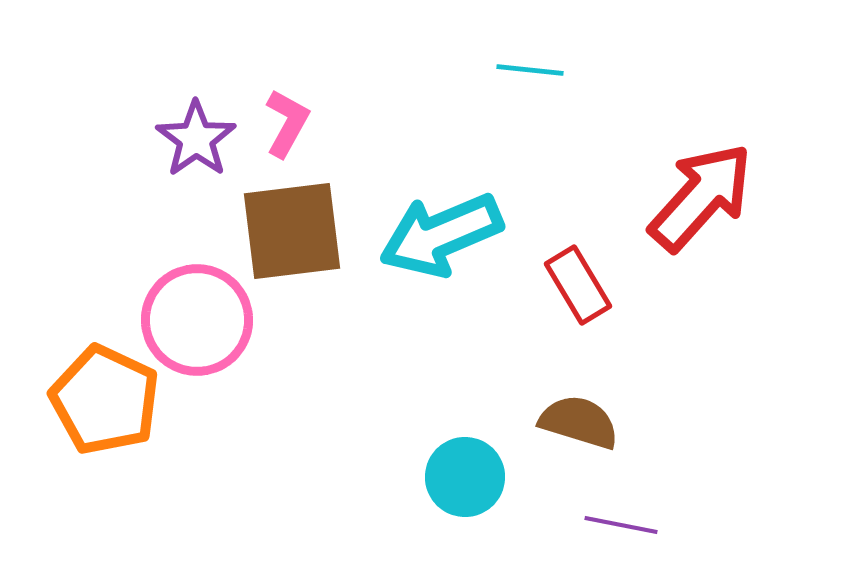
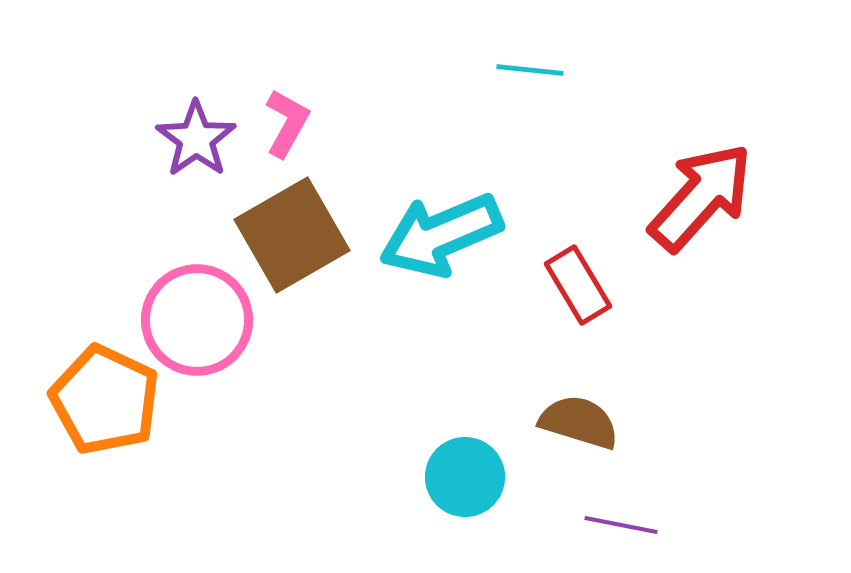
brown square: moved 4 px down; rotated 23 degrees counterclockwise
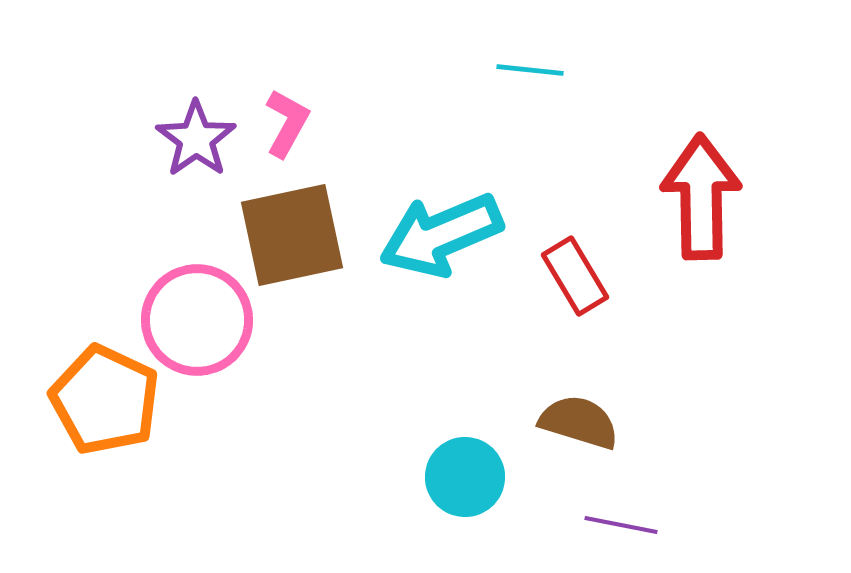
red arrow: rotated 43 degrees counterclockwise
brown square: rotated 18 degrees clockwise
red rectangle: moved 3 px left, 9 px up
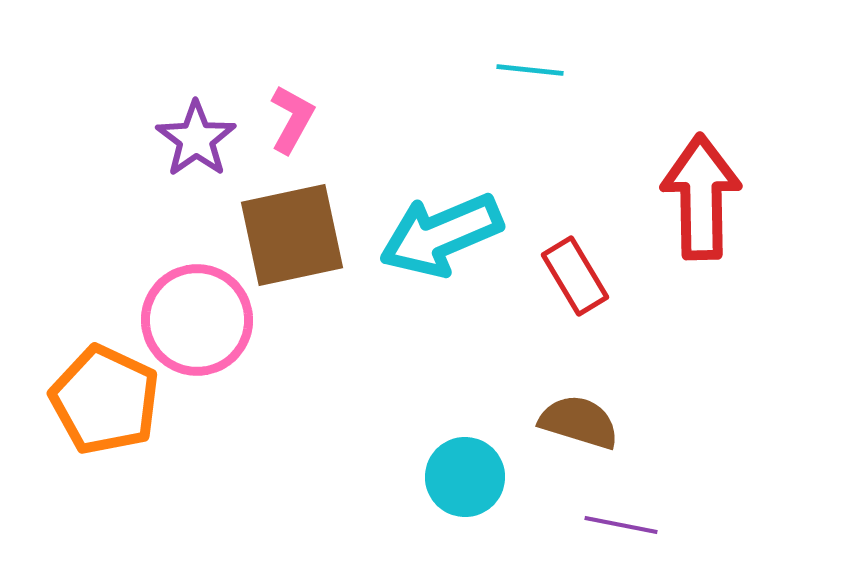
pink L-shape: moved 5 px right, 4 px up
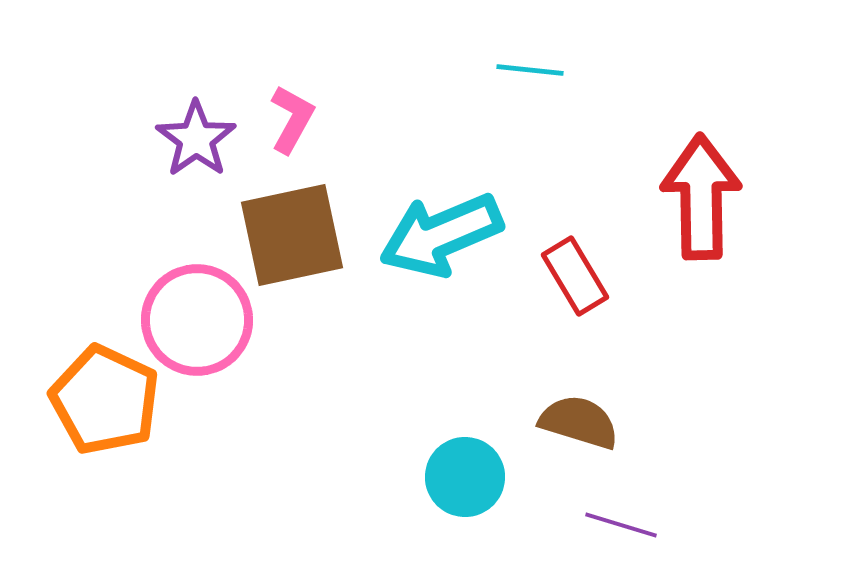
purple line: rotated 6 degrees clockwise
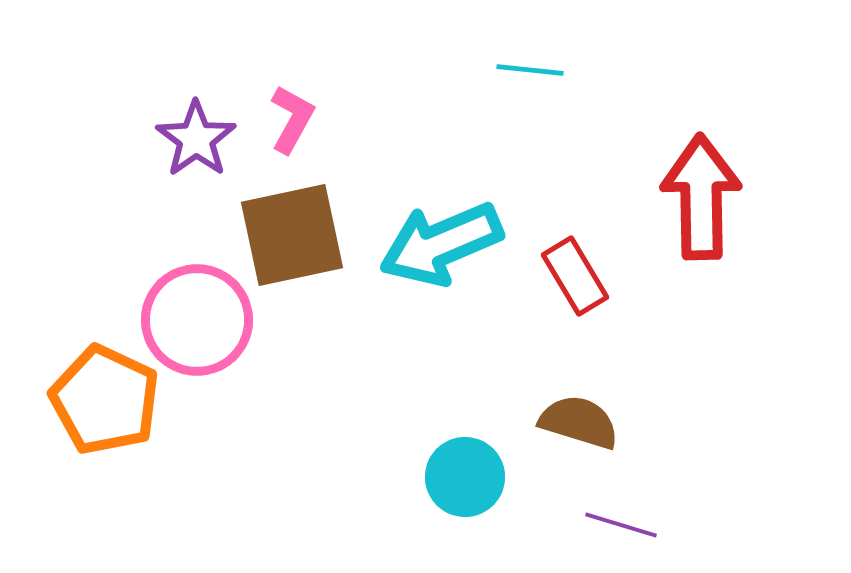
cyan arrow: moved 9 px down
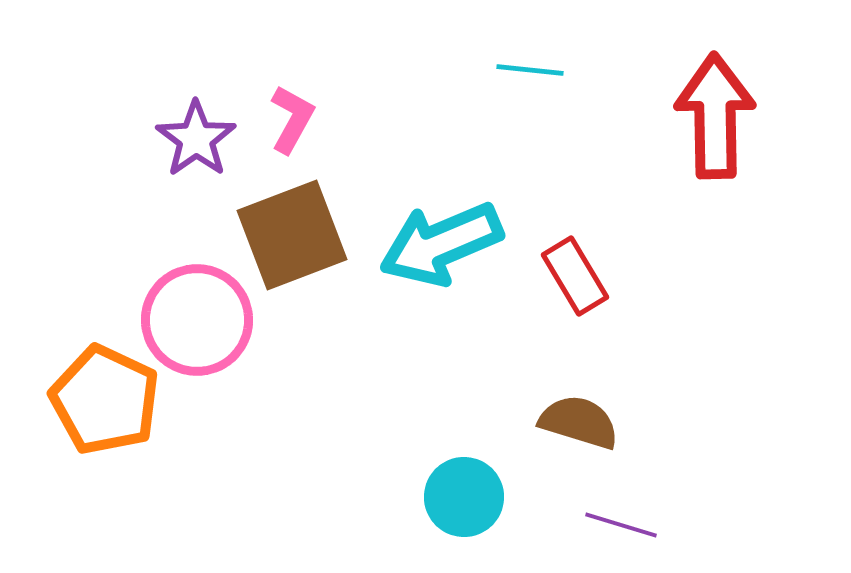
red arrow: moved 14 px right, 81 px up
brown square: rotated 9 degrees counterclockwise
cyan circle: moved 1 px left, 20 px down
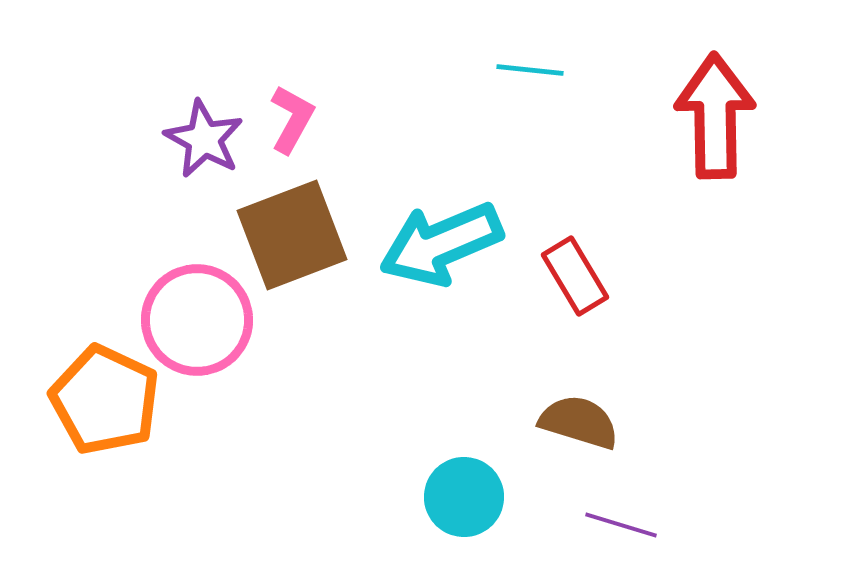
purple star: moved 8 px right; rotated 8 degrees counterclockwise
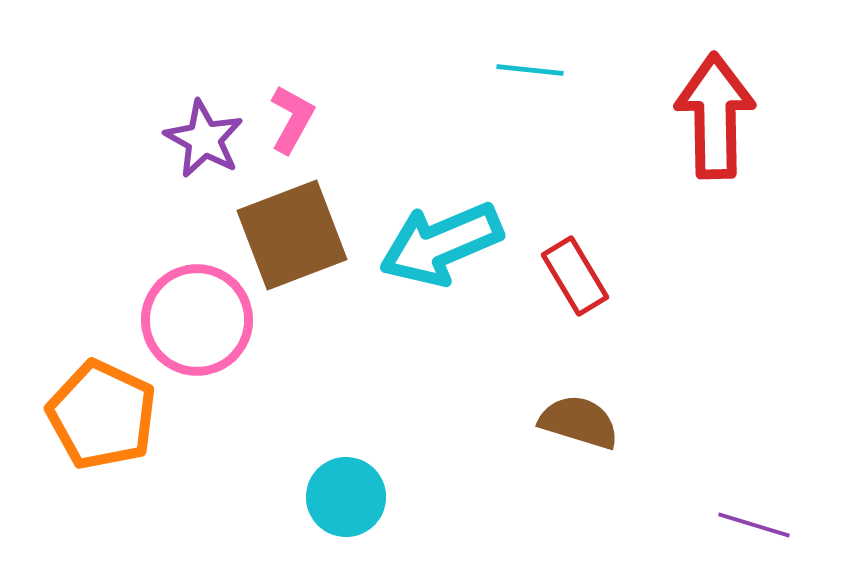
orange pentagon: moved 3 px left, 15 px down
cyan circle: moved 118 px left
purple line: moved 133 px right
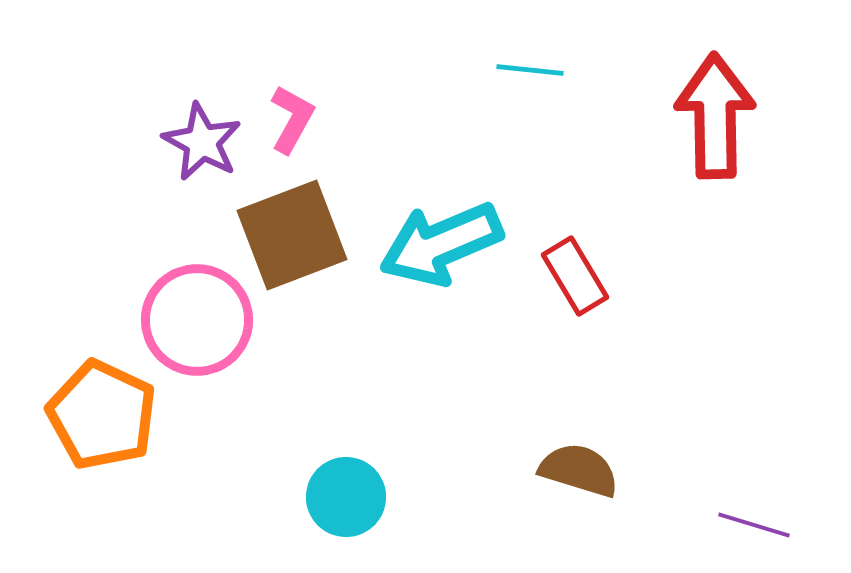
purple star: moved 2 px left, 3 px down
brown semicircle: moved 48 px down
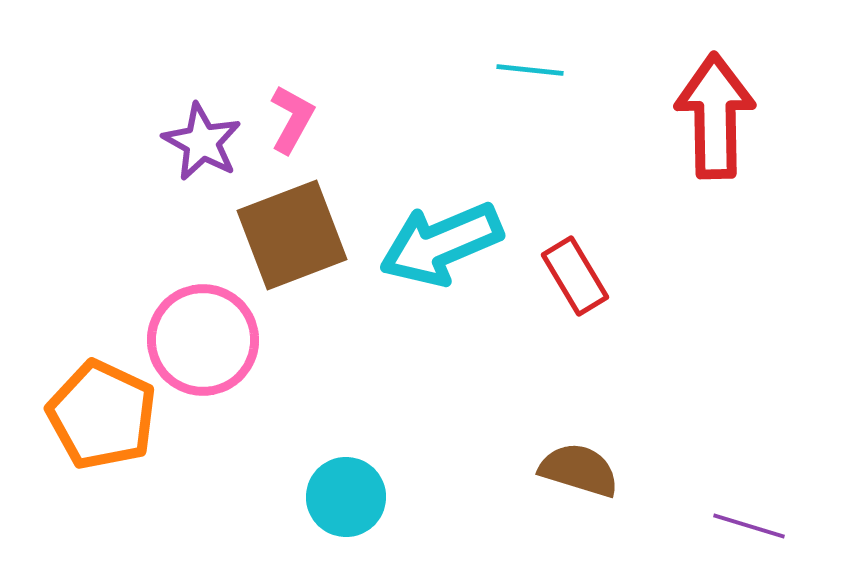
pink circle: moved 6 px right, 20 px down
purple line: moved 5 px left, 1 px down
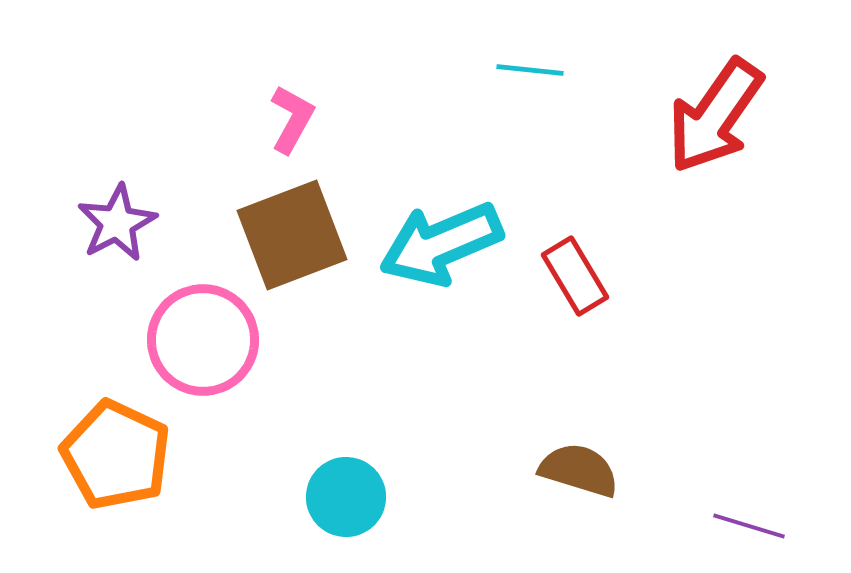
red arrow: rotated 144 degrees counterclockwise
purple star: moved 85 px left, 81 px down; rotated 16 degrees clockwise
orange pentagon: moved 14 px right, 40 px down
